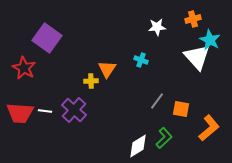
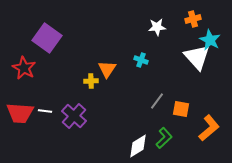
purple cross: moved 6 px down
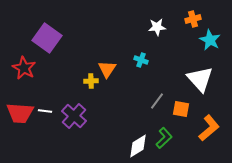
white triangle: moved 3 px right, 22 px down
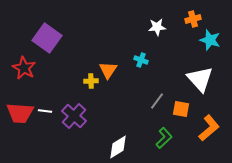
cyan star: rotated 10 degrees counterclockwise
orange triangle: moved 1 px right, 1 px down
white diamond: moved 20 px left, 1 px down
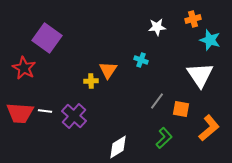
white triangle: moved 4 px up; rotated 8 degrees clockwise
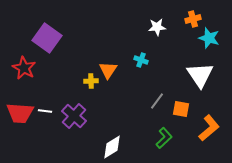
cyan star: moved 1 px left, 2 px up
white diamond: moved 6 px left
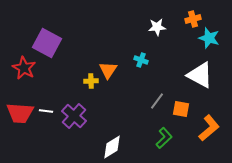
purple square: moved 5 px down; rotated 8 degrees counterclockwise
white triangle: rotated 28 degrees counterclockwise
white line: moved 1 px right
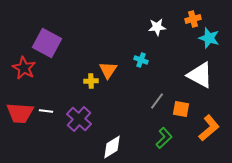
purple cross: moved 5 px right, 3 px down
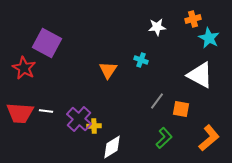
cyan star: rotated 10 degrees clockwise
yellow cross: moved 3 px right, 45 px down
orange L-shape: moved 10 px down
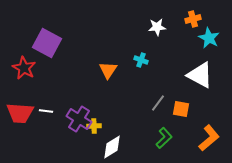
gray line: moved 1 px right, 2 px down
purple cross: rotated 10 degrees counterclockwise
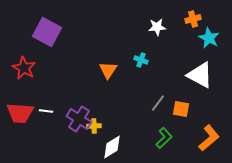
purple square: moved 11 px up
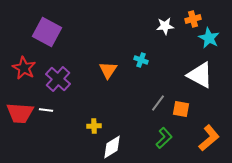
white star: moved 8 px right, 1 px up
white line: moved 1 px up
purple cross: moved 21 px left, 40 px up; rotated 10 degrees clockwise
